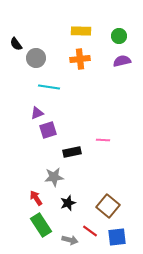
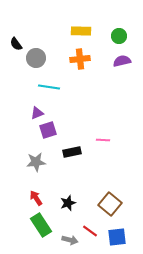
gray star: moved 18 px left, 15 px up
brown square: moved 2 px right, 2 px up
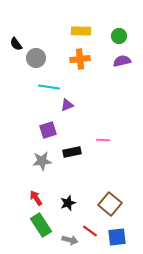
purple triangle: moved 30 px right, 8 px up
gray star: moved 6 px right, 1 px up
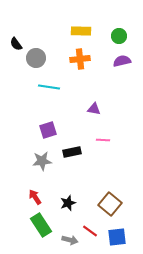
purple triangle: moved 27 px right, 4 px down; rotated 32 degrees clockwise
red arrow: moved 1 px left, 1 px up
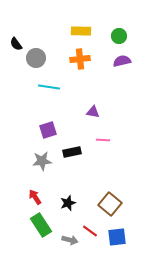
purple triangle: moved 1 px left, 3 px down
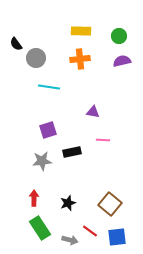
red arrow: moved 1 px left, 1 px down; rotated 35 degrees clockwise
green rectangle: moved 1 px left, 3 px down
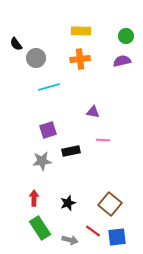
green circle: moved 7 px right
cyan line: rotated 25 degrees counterclockwise
black rectangle: moved 1 px left, 1 px up
red line: moved 3 px right
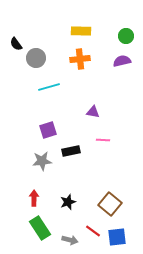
black star: moved 1 px up
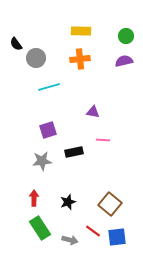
purple semicircle: moved 2 px right
black rectangle: moved 3 px right, 1 px down
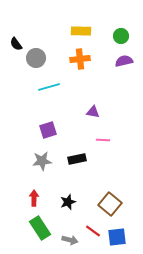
green circle: moved 5 px left
black rectangle: moved 3 px right, 7 px down
